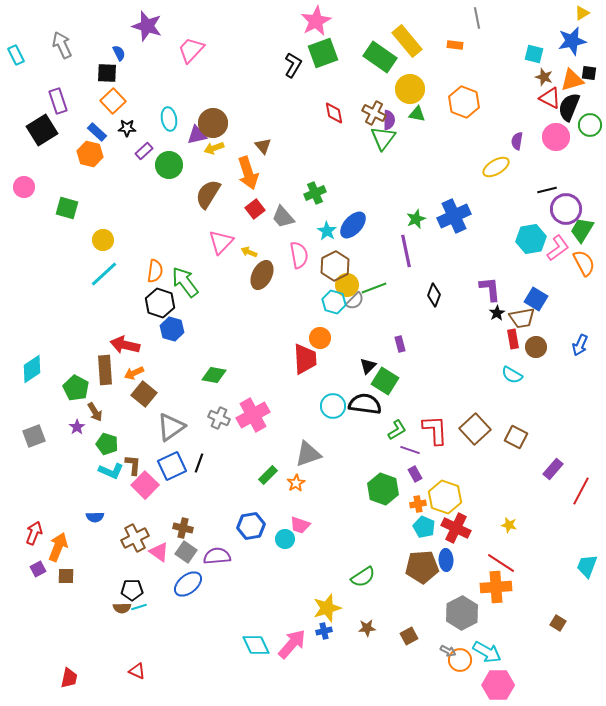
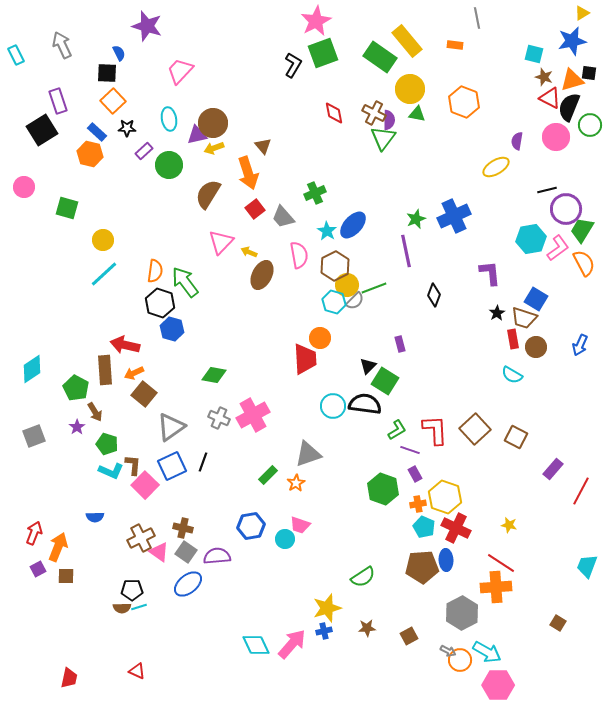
pink trapezoid at (191, 50): moved 11 px left, 21 px down
purple L-shape at (490, 289): moved 16 px up
brown trapezoid at (522, 318): moved 2 px right; rotated 28 degrees clockwise
black line at (199, 463): moved 4 px right, 1 px up
brown cross at (135, 538): moved 6 px right
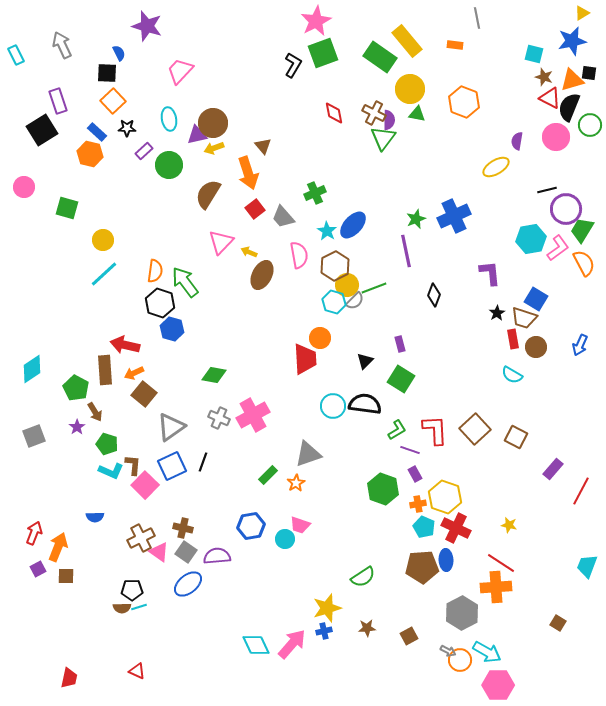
black triangle at (368, 366): moved 3 px left, 5 px up
green square at (385, 381): moved 16 px right, 2 px up
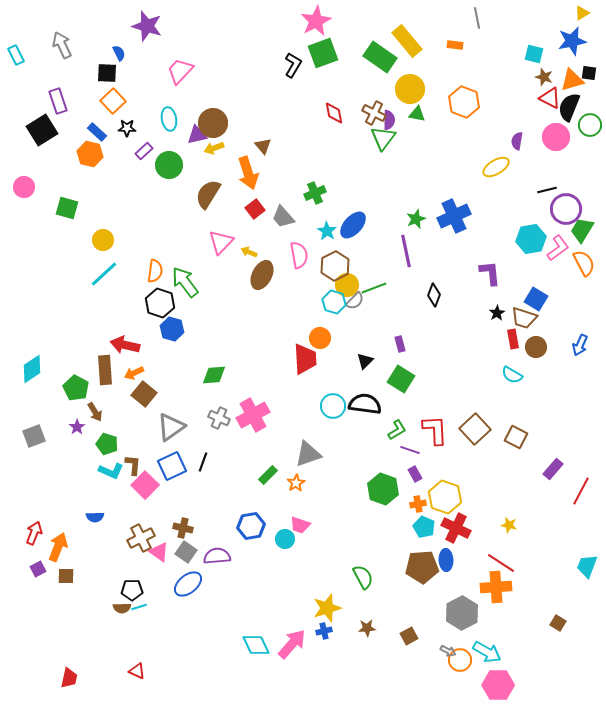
green diamond at (214, 375): rotated 15 degrees counterclockwise
green semicircle at (363, 577): rotated 85 degrees counterclockwise
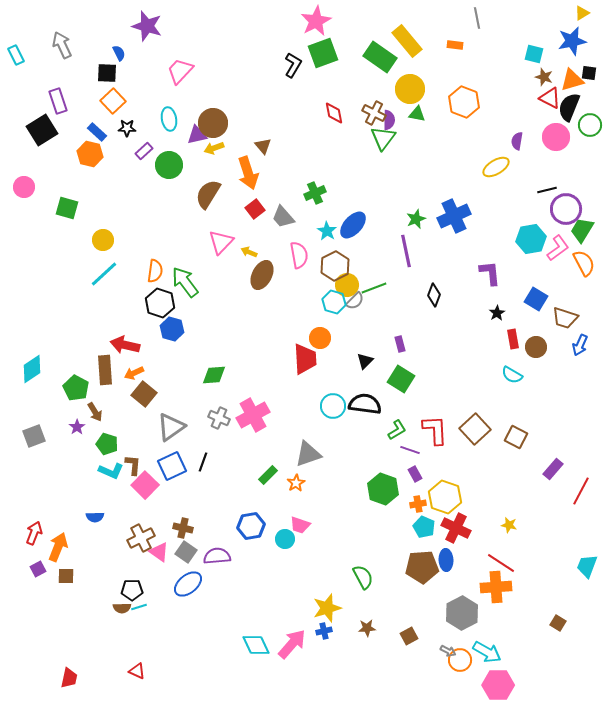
brown trapezoid at (524, 318): moved 41 px right
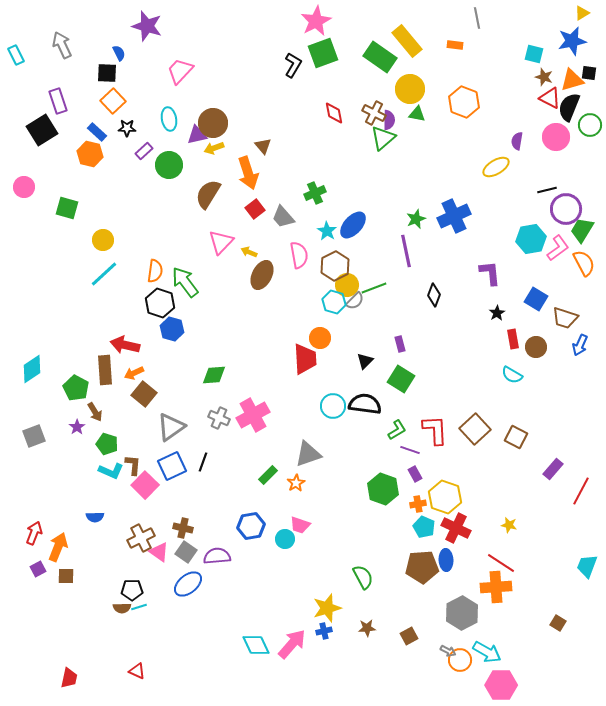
green triangle at (383, 138): rotated 12 degrees clockwise
pink hexagon at (498, 685): moved 3 px right
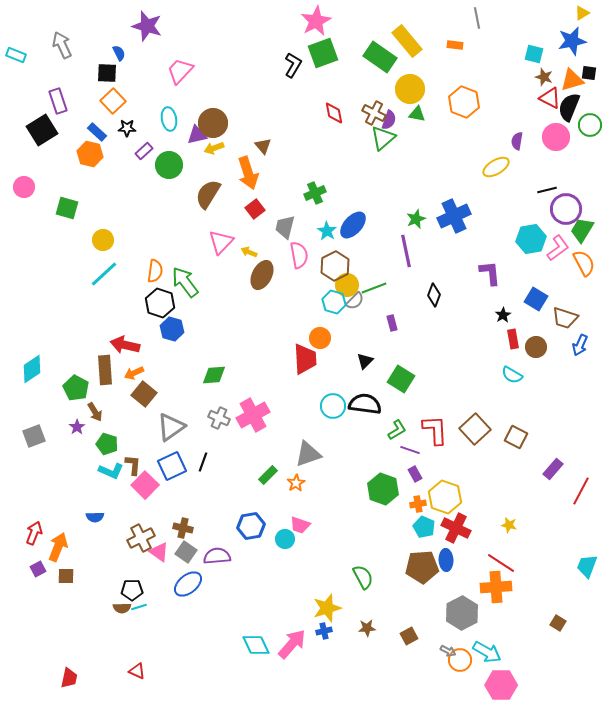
cyan rectangle at (16, 55): rotated 42 degrees counterclockwise
purple semicircle at (389, 120): rotated 18 degrees clockwise
gray trapezoid at (283, 217): moved 2 px right, 10 px down; rotated 55 degrees clockwise
black star at (497, 313): moved 6 px right, 2 px down
purple rectangle at (400, 344): moved 8 px left, 21 px up
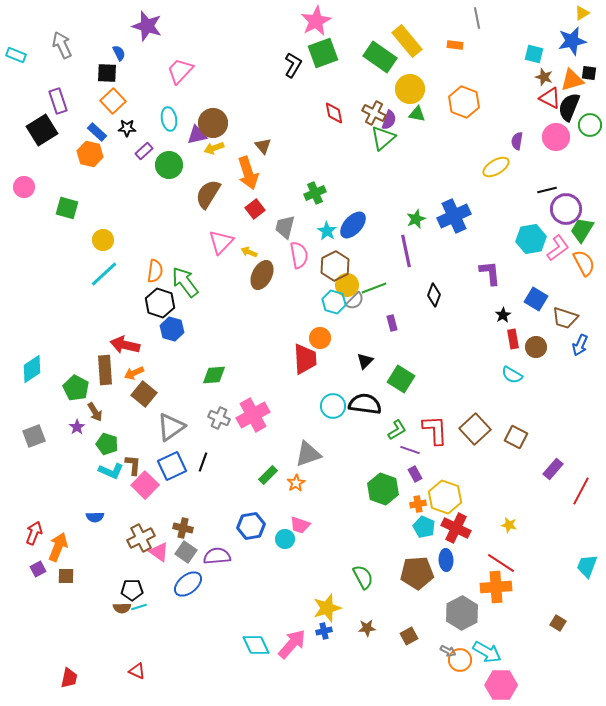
brown pentagon at (422, 567): moved 5 px left, 6 px down
